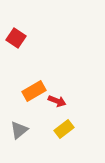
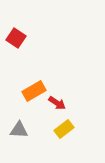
red arrow: moved 2 px down; rotated 12 degrees clockwise
gray triangle: rotated 42 degrees clockwise
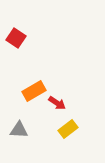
yellow rectangle: moved 4 px right
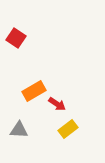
red arrow: moved 1 px down
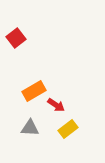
red square: rotated 18 degrees clockwise
red arrow: moved 1 px left, 1 px down
gray triangle: moved 11 px right, 2 px up
